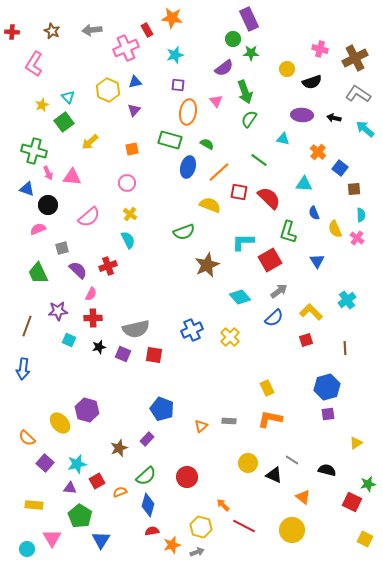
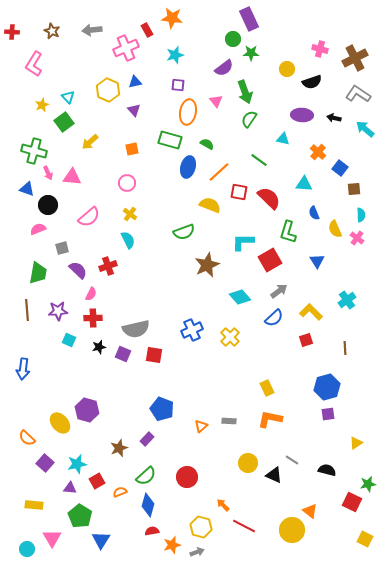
purple triangle at (134, 110): rotated 24 degrees counterclockwise
green trapezoid at (38, 273): rotated 145 degrees counterclockwise
brown line at (27, 326): moved 16 px up; rotated 25 degrees counterclockwise
orange triangle at (303, 497): moved 7 px right, 14 px down
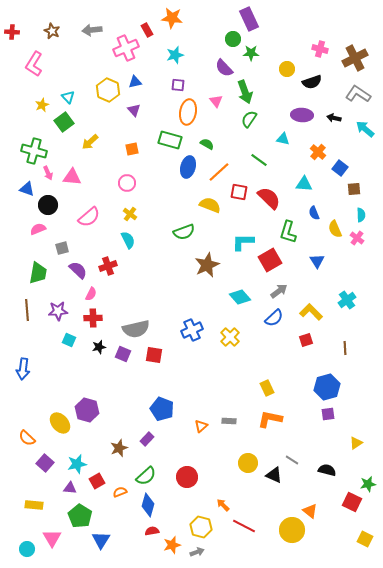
purple semicircle at (224, 68): rotated 84 degrees clockwise
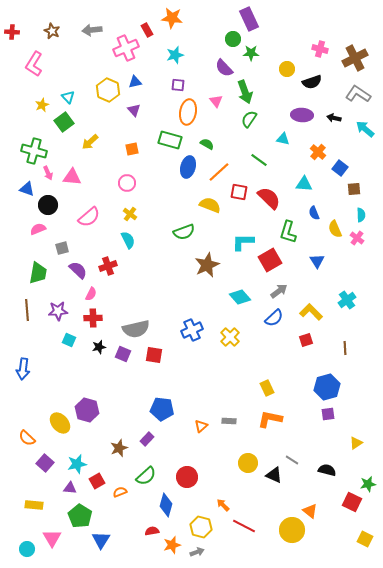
blue pentagon at (162, 409): rotated 15 degrees counterclockwise
blue diamond at (148, 505): moved 18 px right
